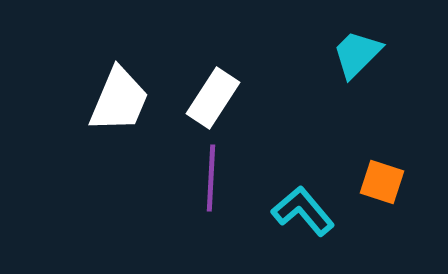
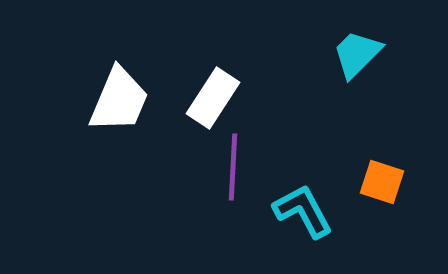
purple line: moved 22 px right, 11 px up
cyan L-shape: rotated 12 degrees clockwise
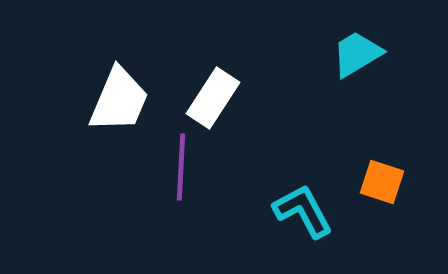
cyan trapezoid: rotated 14 degrees clockwise
purple line: moved 52 px left
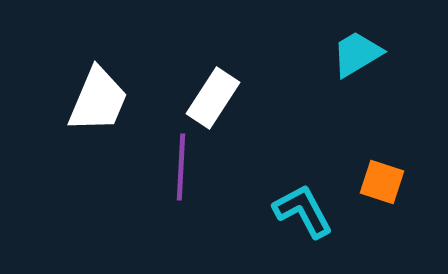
white trapezoid: moved 21 px left
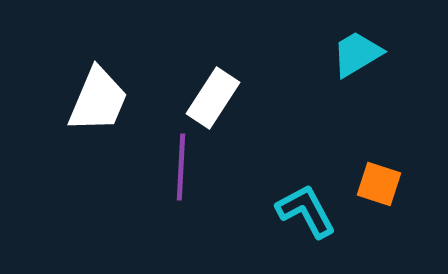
orange square: moved 3 px left, 2 px down
cyan L-shape: moved 3 px right
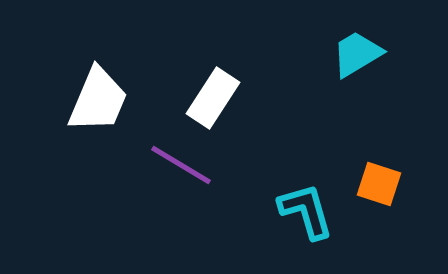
purple line: moved 2 px up; rotated 62 degrees counterclockwise
cyan L-shape: rotated 12 degrees clockwise
